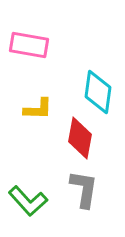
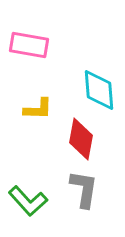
cyan diamond: moved 1 px right, 2 px up; rotated 12 degrees counterclockwise
red diamond: moved 1 px right, 1 px down
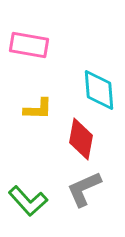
gray L-shape: rotated 123 degrees counterclockwise
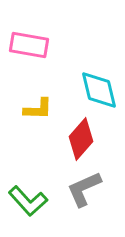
cyan diamond: rotated 9 degrees counterclockwise
red diamond: rotated 30 degrees clockwise
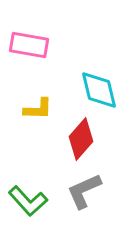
gray L-shape: moved 2 px down
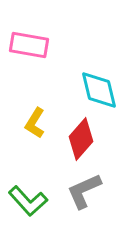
yellow L-shape: moved 3 px left, 14 px down; rotated 120 degrees clockwise
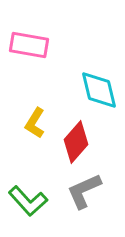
red diamond: moved 5 px left, 3 px down
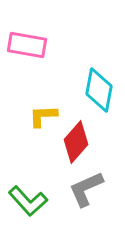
pink rectangle: moved 2 px left
cyan diamond: rotated 24 degrees clockwise
yellow L-shape: moved 8 px right, 7 px up; rotated 56 degrees clockwise
gray L-shape: moved 2 px right, 2 px up
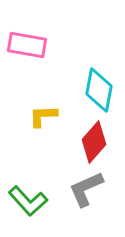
red diamond: moved 18 px right
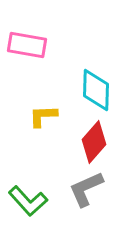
cyan diamond: moved 3 px left; rotated 9 degrees counterclockwise
